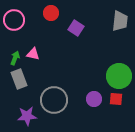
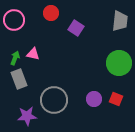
green circle: moved 13 px up
red square: rotated 16 degrees clockwise
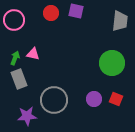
purple square: moved 17 px up; rotated 21 degrees counterclockwise
green circle: moved 7 px left
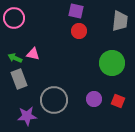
red circle: moved 28 px right, 18 px down
pink circle: moved 2 px up
green arrow: rotated 88 degrees counterclockwise
red square: moved 2 px right, 2 px down
